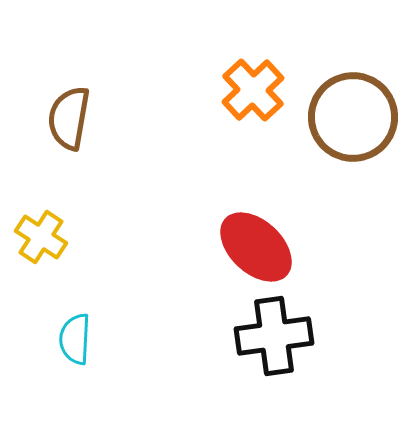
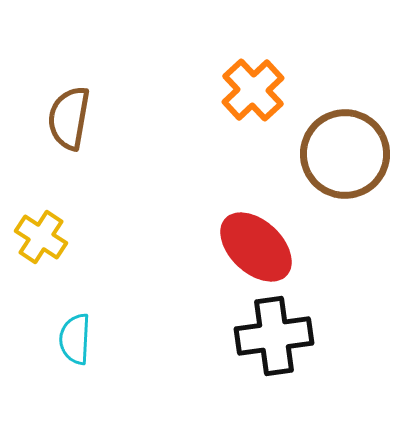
brown circle: moved 8 px left, 37 px down
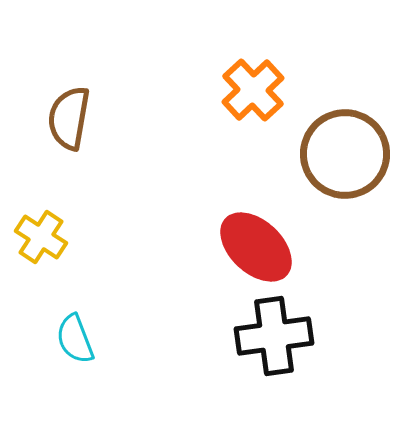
cyan semicircle: rotated 24 degrees counterclockwise
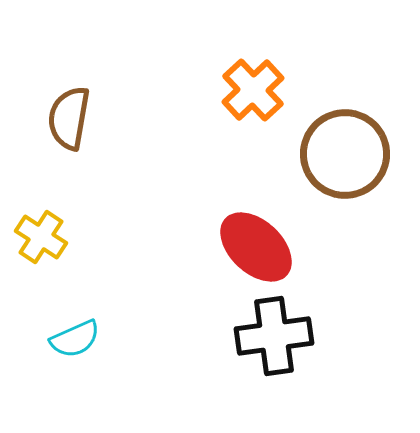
cyan semicircle: rotated 93 degrees counterclockwise
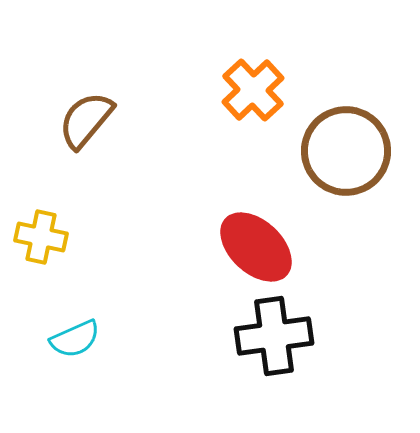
brown semicircle: moved 17 px right, 2 px down; rotated 30 degrees clockwise
brown circle: moved 1 px right, 3 px up
yellow cross: rotated 21 degrees counterclockwise
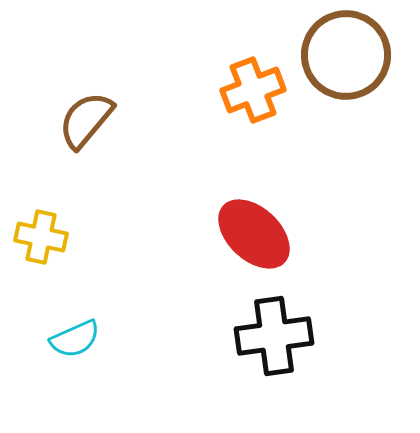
orange cross: rotated 22 degrees clockwise
brown circle: moved 96 px up
red ellipse: moved 2 px left, 13 px up
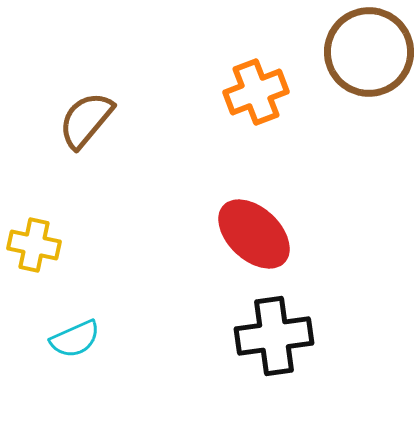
brown circle: moved 23 px right, 3 px up
orange cross: moved 3 px right, 2 px down
yellow cross: moved 7 px left, 8 px down
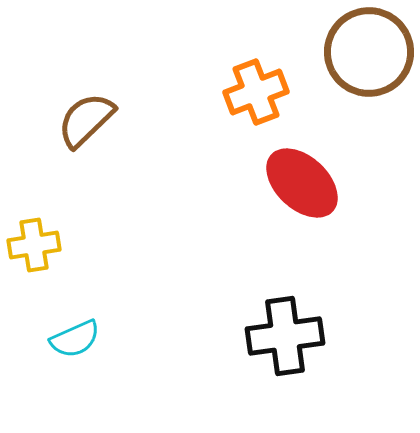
brown semicircle: rotated 6 degrees clockwise
red ellipse: moved 48 px right, 51 px up
yellow cross: rotated 21 degrees counterclockwise
black cross: moved 11 px right
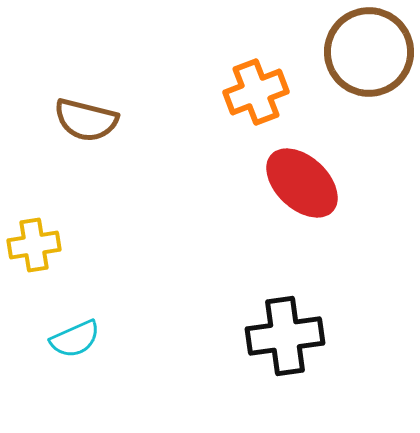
brown semicircle: rotated 122 degrees counterclockwise
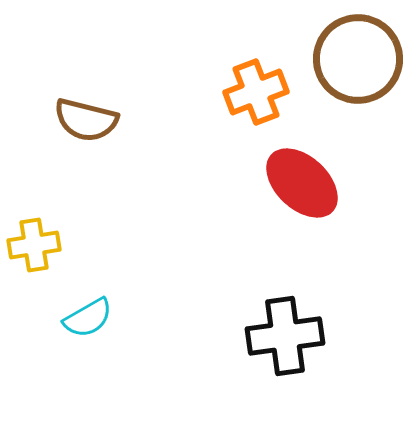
brown circle: moved 11 px left, 7 px down
cyan semicircle: moved 13 px right, 21 px up; rotated 6 degrees counterclockwise
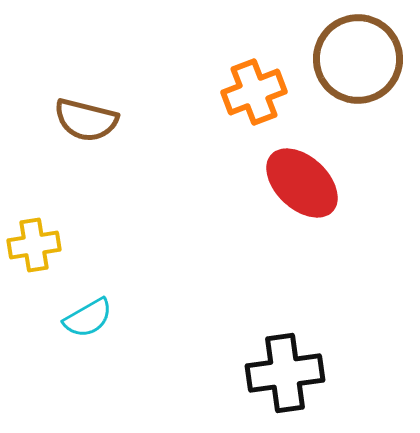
orange cross: moved 2 px left
black cross: moved 37 px down
